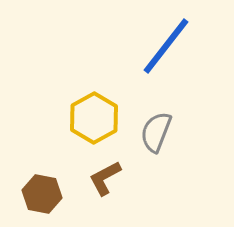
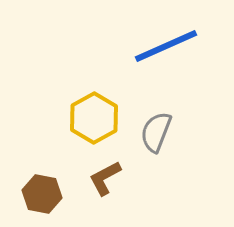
blue line: rotated 28 degrees clockwise
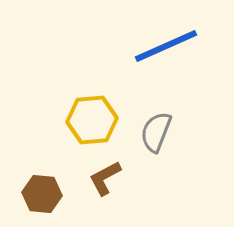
yellow hexagon: moved 2 px left, 2 px down; rotated 24 degrees clockwise
brown hexagon: rotated 6 degrees counterclockwise
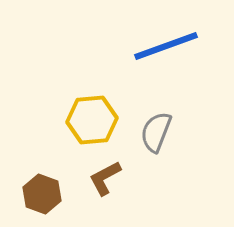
blue line: rotated 4 degrees clockwise
brown hexagon: rotated 15 degrees clockwise
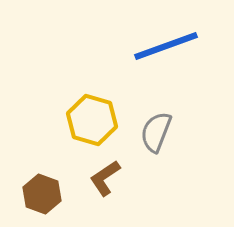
yellow hexagon: rotated 21 degrees clockwise
brown L-shape: rotated 6 degrees counterclockwise
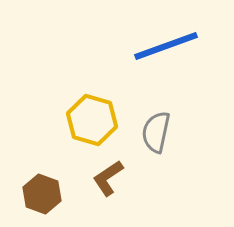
gray semicircle: rotated 9 degrees counterclockwise
brown L-shape: moved 3 px right
